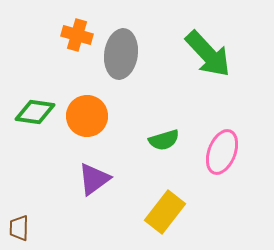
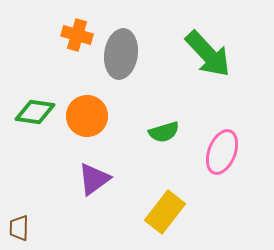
green semicircle: moved 8 px up
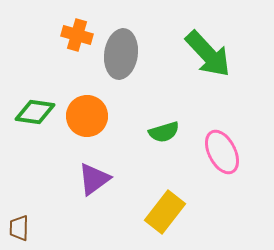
pink ellipse: rotated 48 degrees counterclockwise
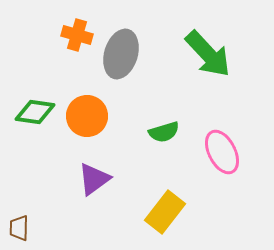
gray ellipse: rotated 9 degrees clockwise
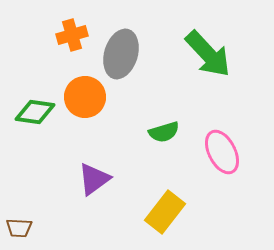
orange cross: moved 5 px left; rotated 32 degrees counterclockwise
orange circle: moved 2 px left, 19 px up
brown trapezoid: rotated 88 degrees counterclockwise
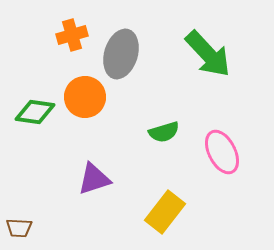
purple triangle: rotated 18 degrees clockwise
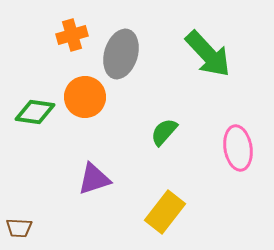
green semicircle: rotated 148 degrees clockwise
pink ellipse: moved 16 px right, 4 px up; rotated 18 degrees clockwise
